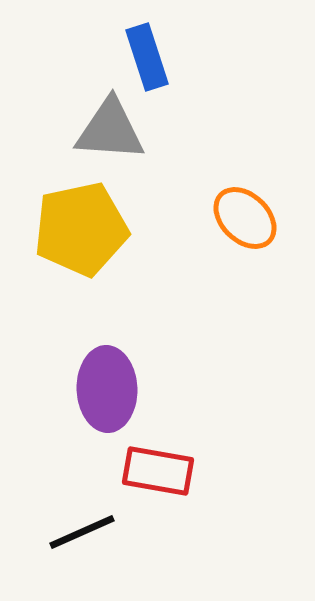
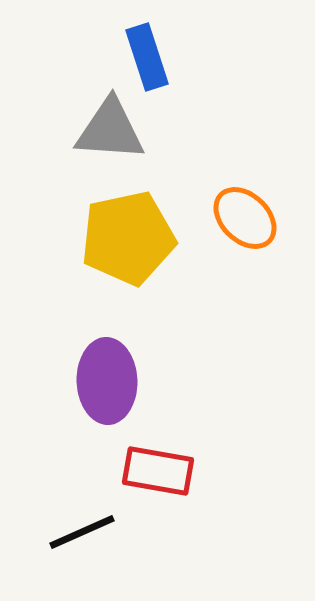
yellow pentagon: moved 47 px right, 9 px down
purple ellipse: moved 8 px up
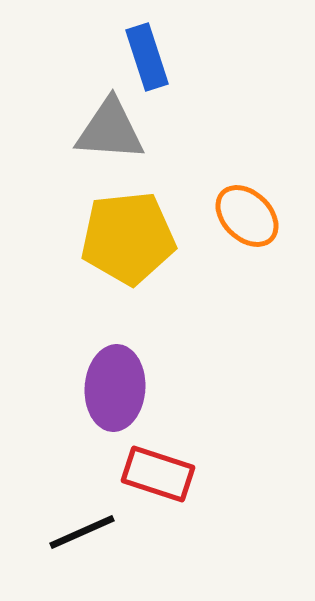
orange ellipse: moved 2 px right, 2 px up
yellow pentagon: rotated 6 degrees clockwise
purple ellipse: moved 8 px right, 7 px down; rotated 6 degrees clockwise
red rectangle: moved 3 px down; rotated 8 degrees clockwise
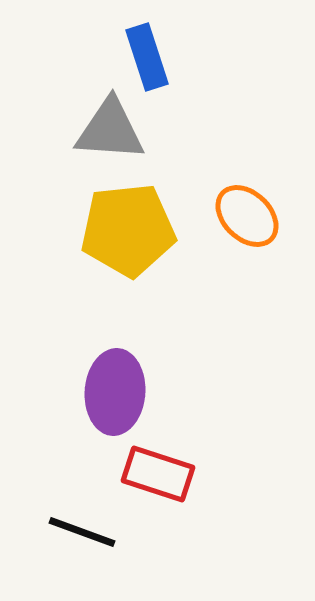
yellow pentagon: moved 8 px up
purple ellipse: moved 4 px down
black line: rotated 44 degrees clockwise
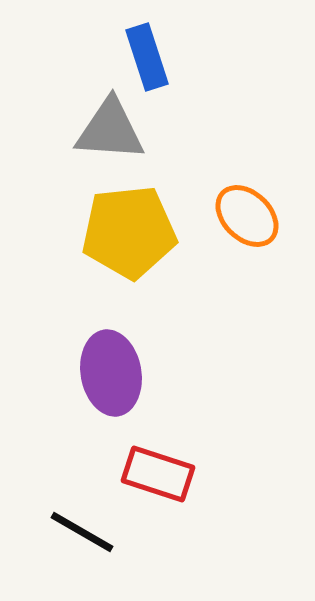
yellow pentagon: moved 1 px right, 2 px down
purple ellipse: moved 4 px left, 19 px up; rotated 14 degrees counterclockwise
black line: rotated 10 degrees clockwise
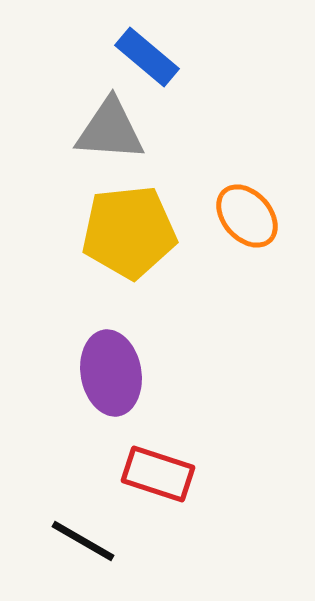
blue rectangle: rotated 32 degrees counterclockwise
orange ellipse: rotated 4 degrees clockwise
black line: moved 1 px right, 9 px down
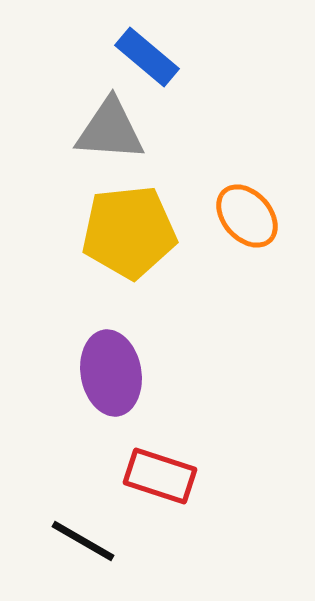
red rectangle: moved 2 px right, 2 px down
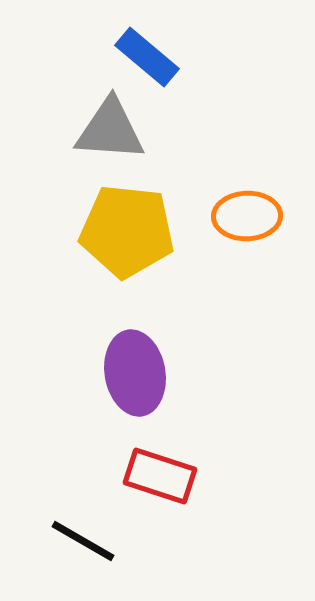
orange ellipse: rotated 50 degrees counterclockwise
yellow pentagon: moved 2 px left, 1 px up; rotated 12 degrees clockwise
purple ellipse: moved 24 px right
